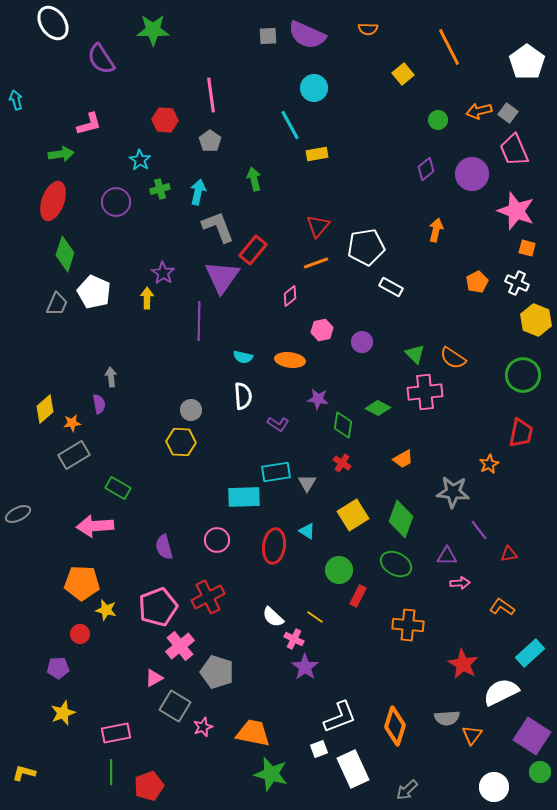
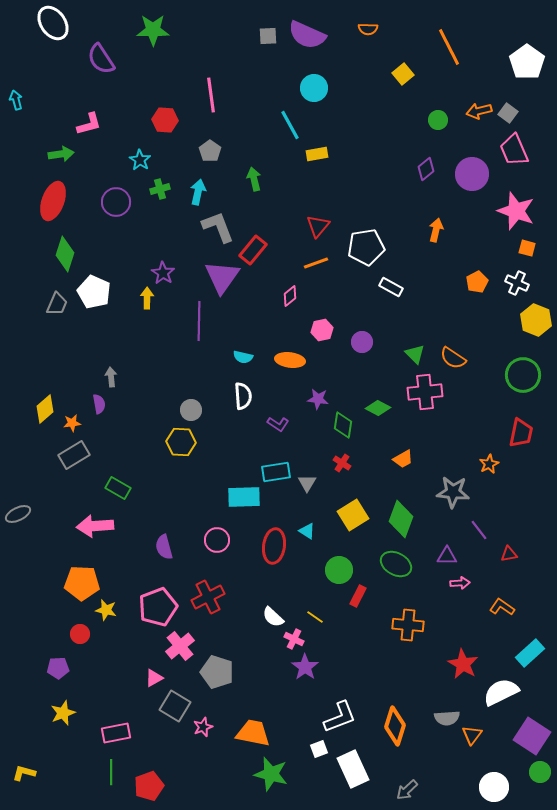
gray pentagon at (210, 141): moved 10 px down
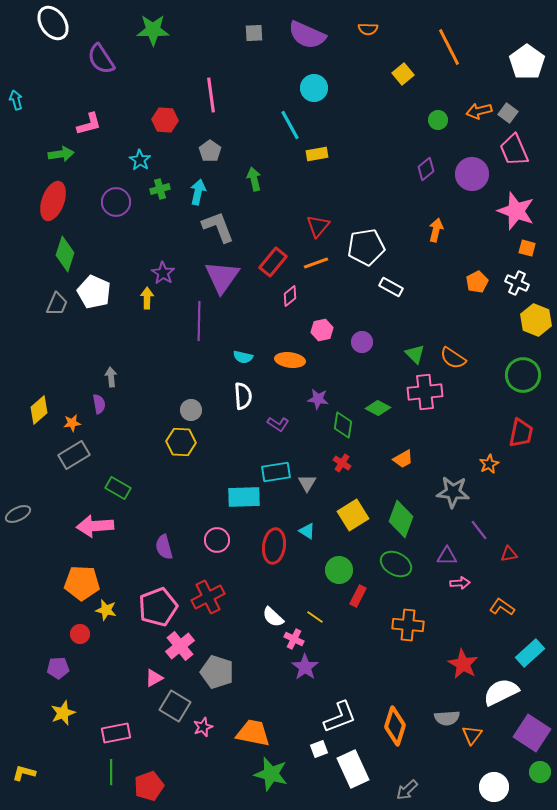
gray square at (268, 36): moved 14 px left, 3 px up
red rectangle at (253, 250): moved 20 px right, 12 px down
yellow diamond at (45, 409): moved 6 px left, 1 px down
purple square at (532, 736): moved 3 px up
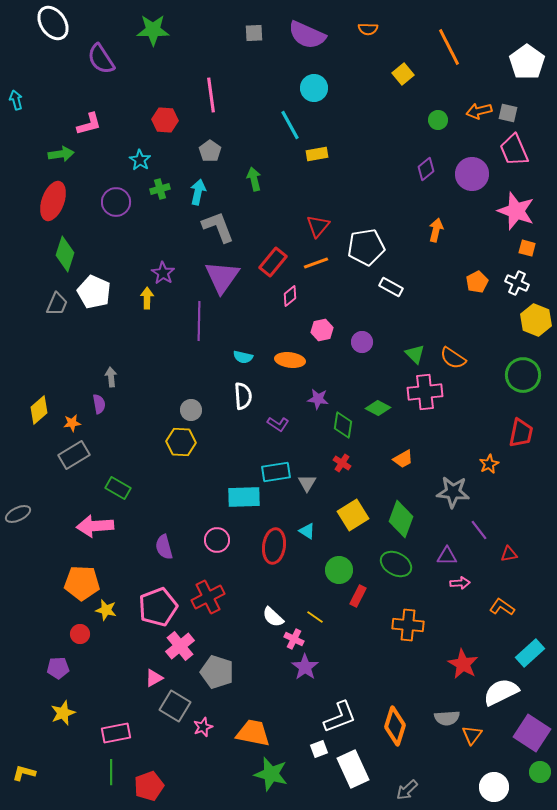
gray square at (508, 113): rotated 24 degrees counterclockwise
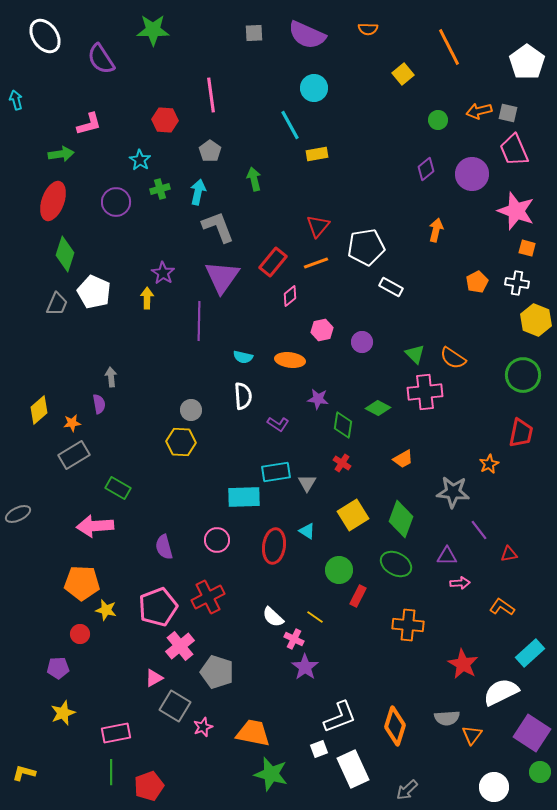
white ellipse at (53, 23): moved 8 px left, 13 px down
white cross at (517, 283): rotated 15 degrees counterclockwise
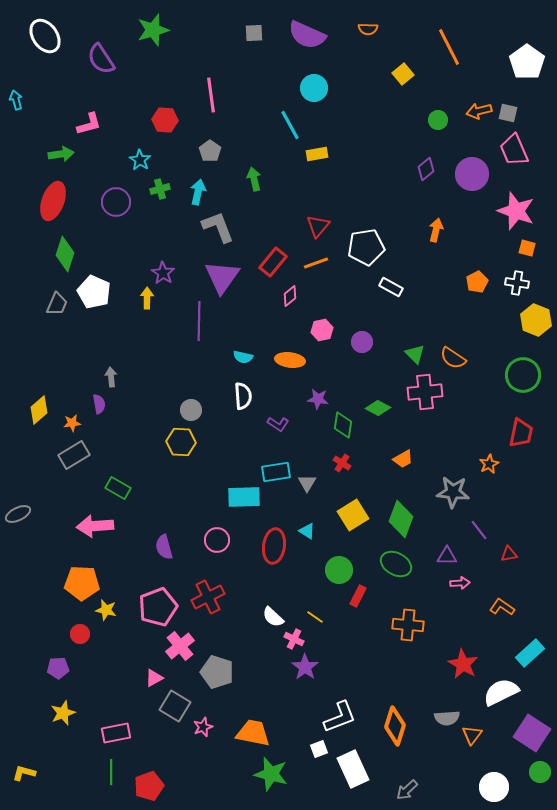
green star at (153, 30): rotated 16 degrees counterclockwise
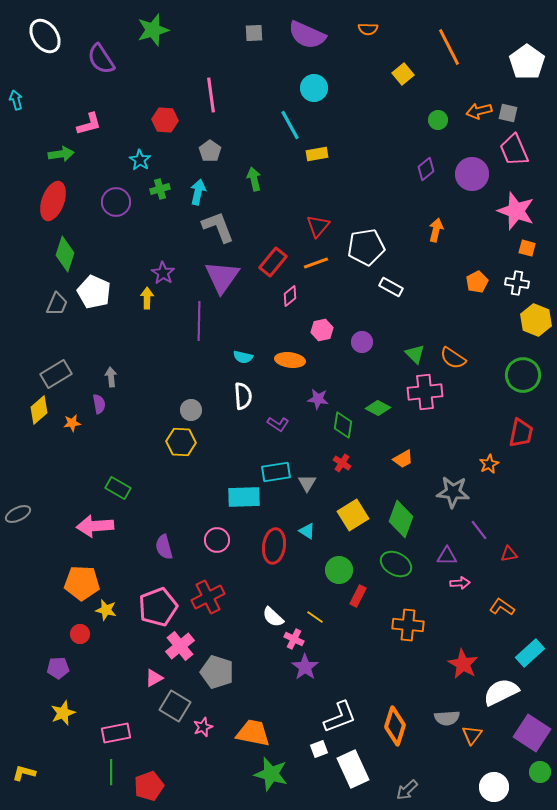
gray rectangle at (74, 455): moved 18 px left, 81 px up
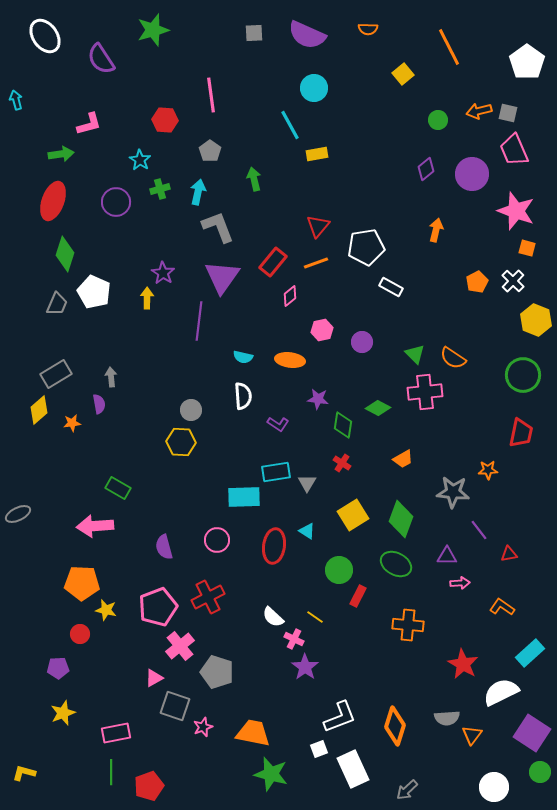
white cross at (517, 283): moved 4 px left, 2 px up; rotated 35 degrees clockwise
purple line at (199, 321): rotated 6 degrees clockwise
orange star at (489, 464): moved 1 px left, 6 px down; rotated 24 degrees clockwise
gray square at (175, 706): rotated 12 degrees counterclockwise
